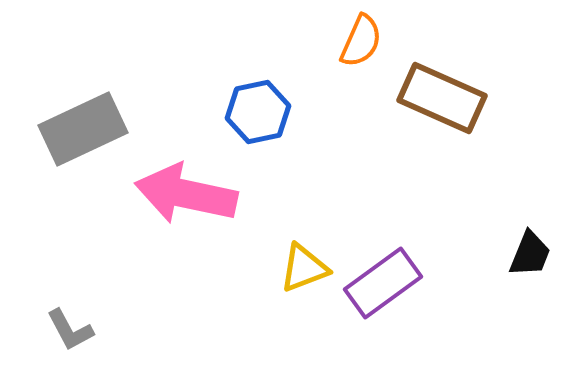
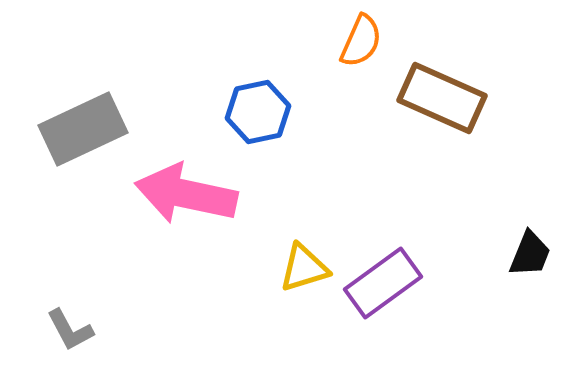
yellow triangle: rotated 4 degrees clockwise
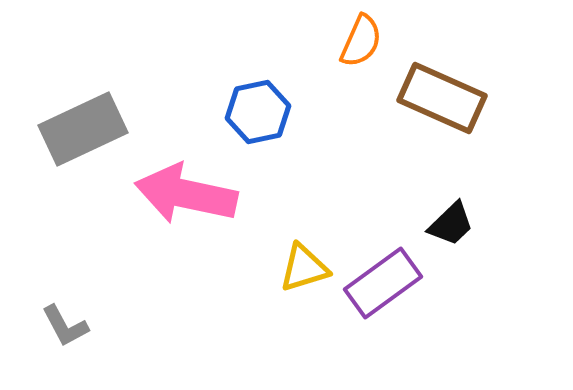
black trapezoid: moved 79 px left, 30 px up; rotated 24 degrees clockwise
gray L-shape: moved 5 px left, 4 px up
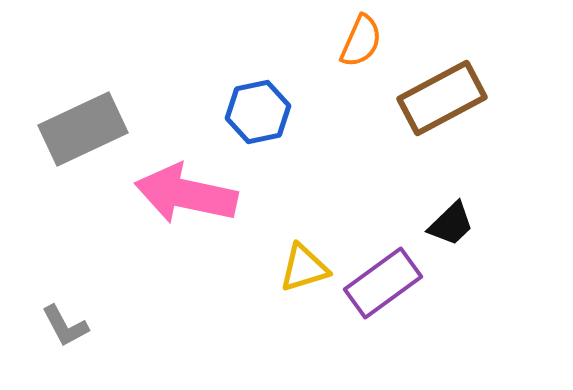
brown rectangle: rotated 52 degrees counterclockwise
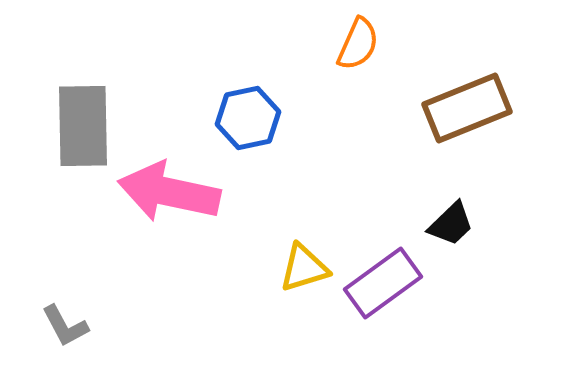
orange semicircle: moved 3 px left, 3 px down
brown rectangle: moved 25 px right, 10 px down; rotated 6 degrees clockwise
blue hexagon: moved 10 px left, 6 px down
gray rectangle: moved 3 px up; rotated 66 degrees counterclockwise
pink arrow: moved 17 px left, 2 px up
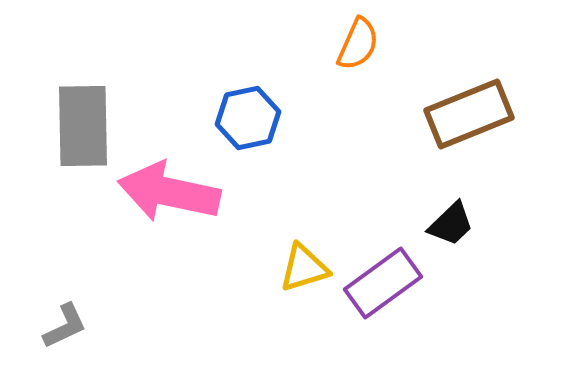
brown rectangle: moved 2 px right, 6 px down
gray L-shape: rotated 87 degrees counterclockwise
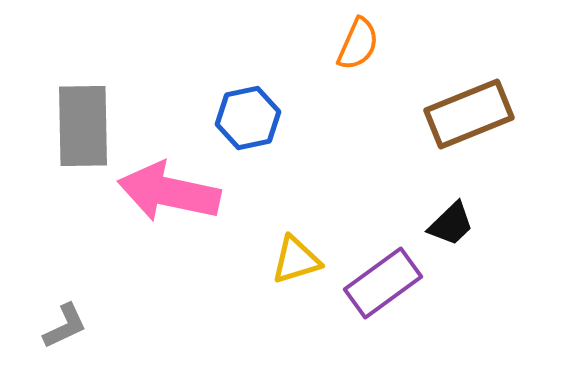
yellow triangle: moved 8 px left, 8 px up
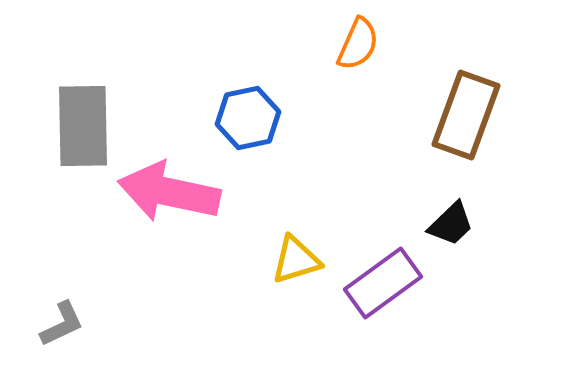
brown rectangle: moved 3 px left, 1 px down; rotated 48 degrees counterclockwise
gray L-shape: moved 3 px left, 2 px up
